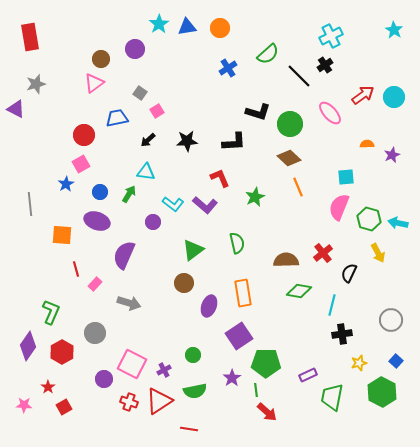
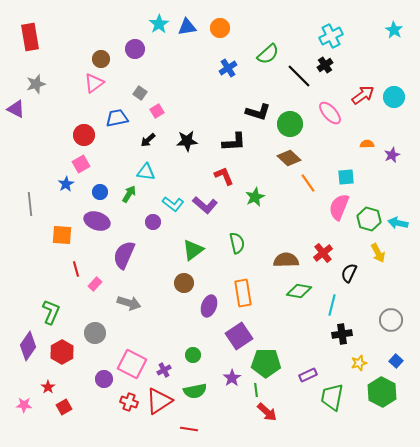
red L-shape at (220, 178): moved 4 px right, 2 px up
orange line at (298, 187): moved 10 px right, 4 px up; rotated 12 degrees counterclockwise
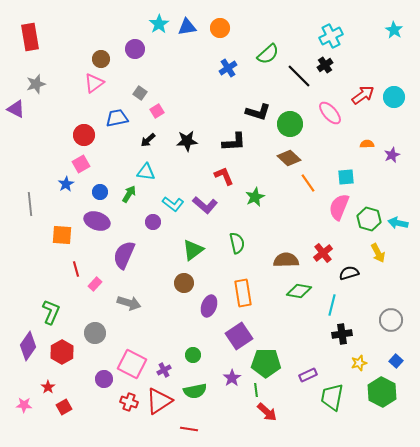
black semicircle at (349, 273): rotated 48 degrees clockwise
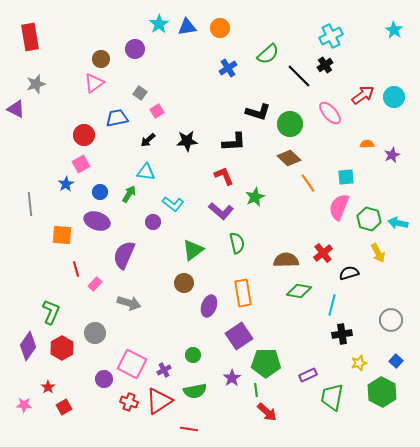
purple L-shape at (205, 205): moved 16 px right, 6 px down
red hexagon at (62, 352): moved 4 px up
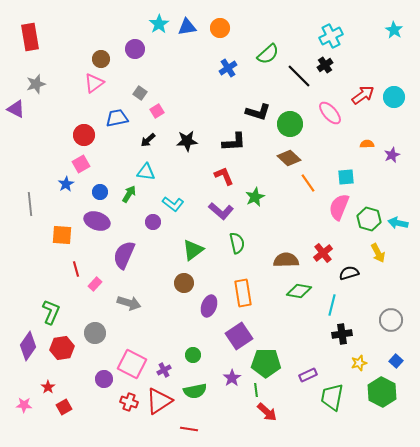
red hexagon at (62, 348): rotated 20 degrees clockwise
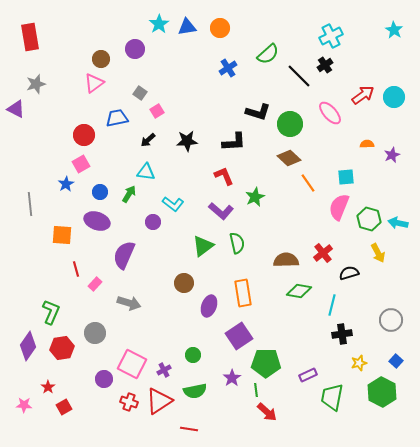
green triangle at (193, 250): moved 10 px right, 4 px up
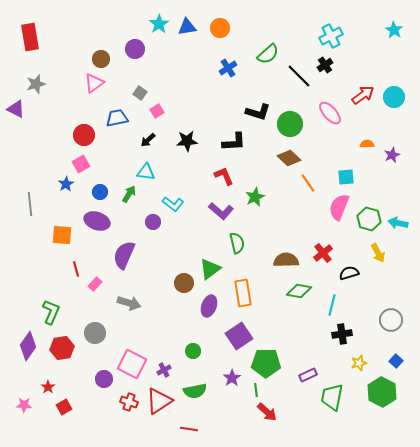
green triangle at (203, 246): moved 7 px right, 23 px down
green circle at (193, 355): moved 4 px up
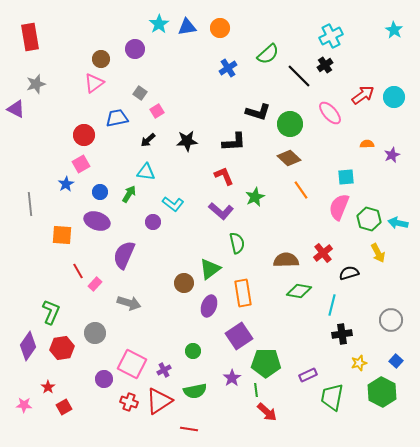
orange line at (308, 183): moved 7 px left, 7 px down
red line at (76, 269): moved 2 px right, 2 px down; rotated 14 degrees counterclockwise
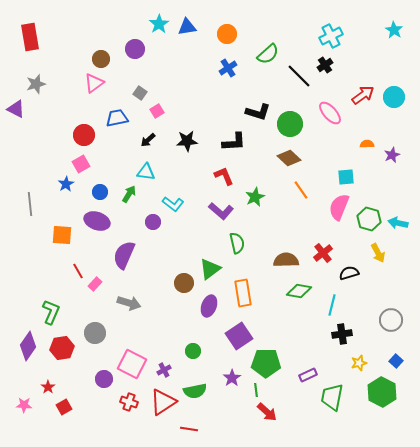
orange circle at (220, 28): moved 7 px right, 6 px down
red triangle at (159, 401): moved 4 px right, 1 px down
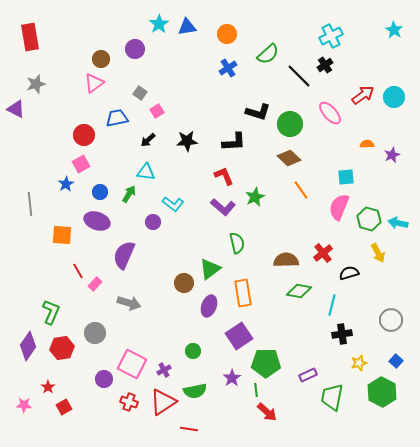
purple L-shape at (221, 211): moved 2 px right, 4 px up
